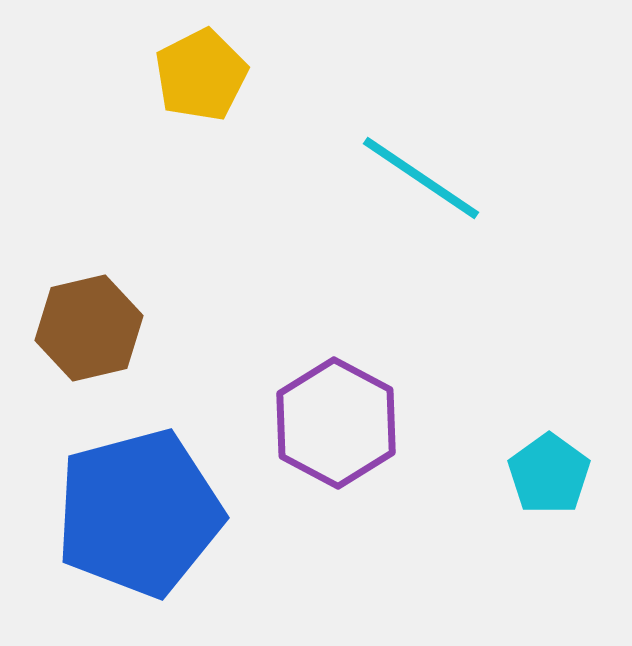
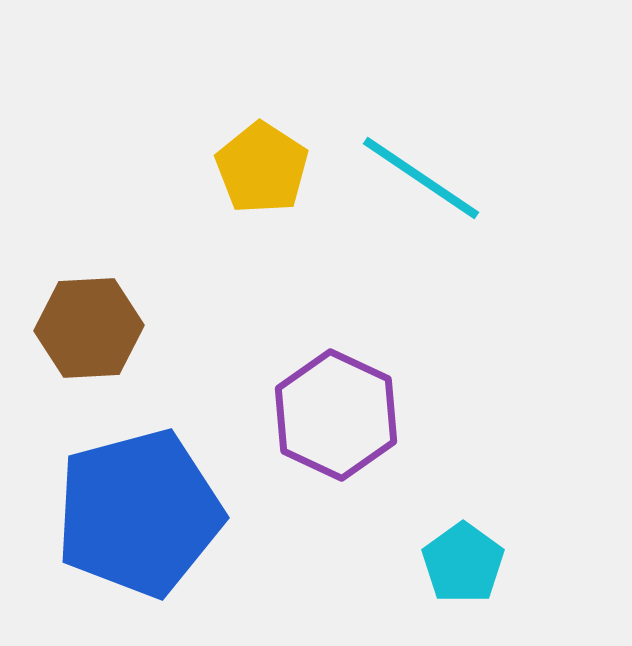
yellow pentagon: moved 61 px right, 93 px down; rotated 12 degrees counterclockwise
brown hexagon: rotated 10 degrees clockwise
purple hexagon: moved 8 px up; rotated 3 degrees counterclockwise
cyan pentagon: moved 86 px left, 89 px down
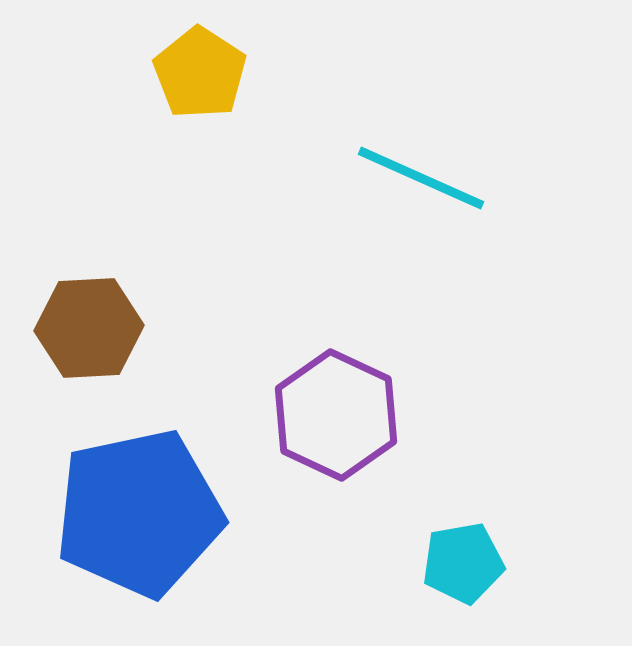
yellow pentagon: moved 62 px left, 95 px up
cyan line: rotated 10 degrees counterclockwise
blue pentagon: rotated 3 degrees clockwise
cyan pentagon: rotated 26 degrees clockwise
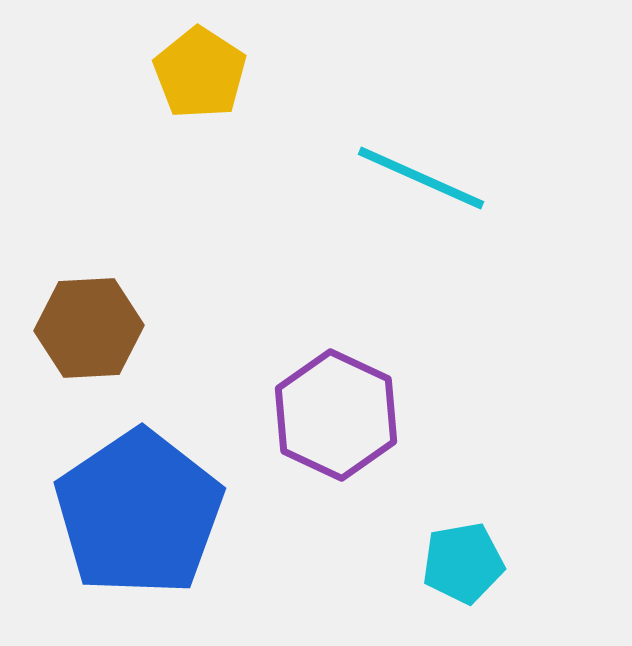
blue pentagon: rotated 22 degrees counterclockwise
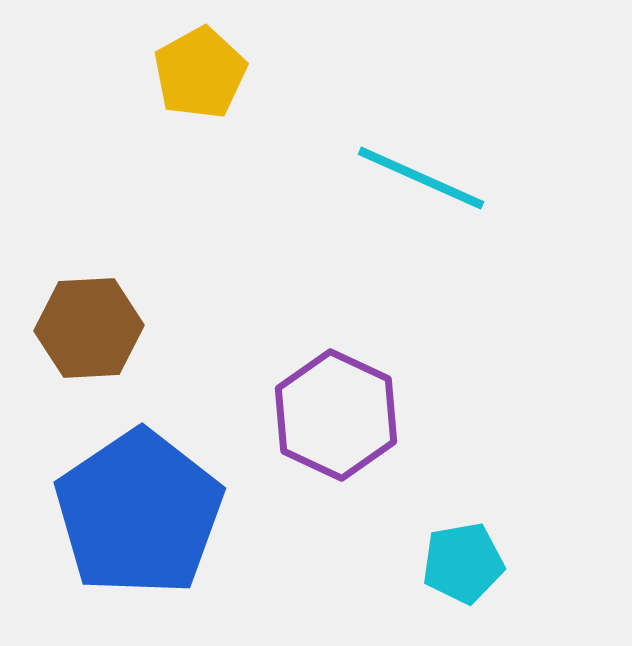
yellow pentagon: rotated 10 degrees clockwise
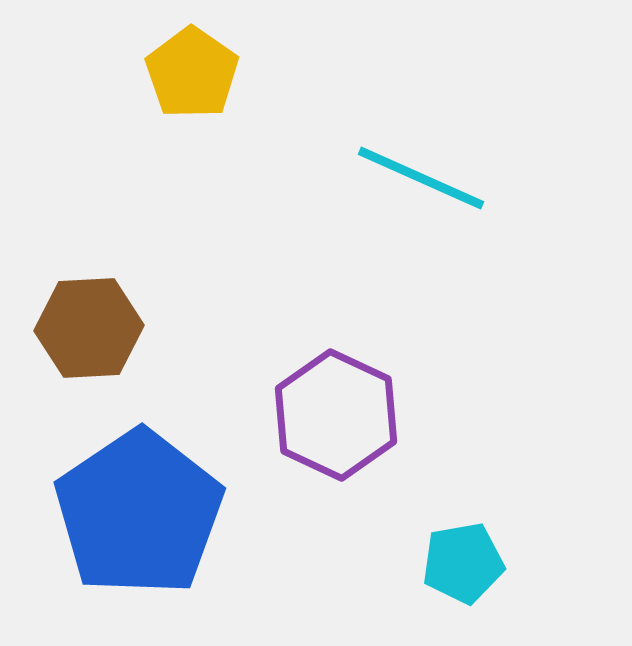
yellow pentagon: moved 8 px left; rotated 8 degrees counterclockwise
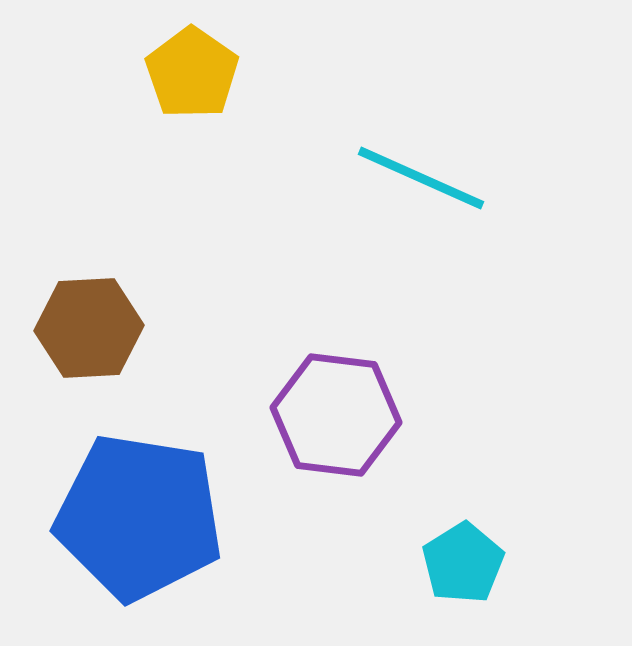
purple hexagon: rotated 18 degrees counterclockwise
blue pentagon: moved 4 px down; rotated 29 degrees counterclockwise
cyan pentagon: rotated 22 degrees counterclockwise
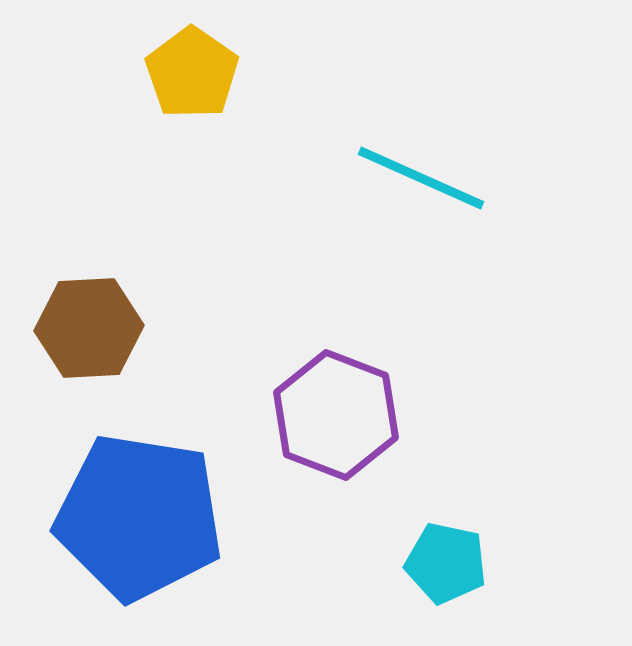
purple hexagon: rotated 14 degrees clockwise
cyan pentagon: moved 17 px left; rotated 28 degrees counterclockwise
